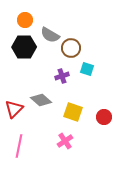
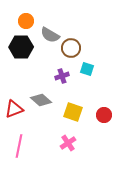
orange circle: moved 1 px right, 1 px down
black hexagon: moved 3 px left
red triangle: rotated 24 degrees clockwise
red circle: moved 2 px up
pink cross: moved 3 px right, 2 px down
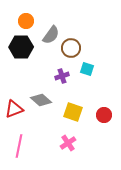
gray semicircle: moved 1 px right; rotated 84 degrees counterclockwise
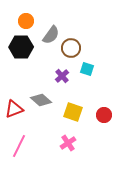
purple cross: rotated 24 degrees counterclockwise
pink line: rotated 15 degrees clockwise
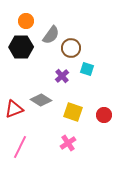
gray diamond: rotated 10 degrees counterclockwise
pink line: moved 1 px right, 1 px down
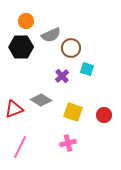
gray semicircle: rotated 30 degrees clockwise
pink cross: rotated 21 degrees clockwise
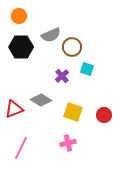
orange circle: moved 7 px left, 5 px up
brown circle: moved 1 px right, 1 px up
pink line: moved 1 px right, 1 px down
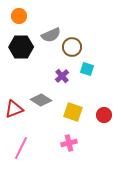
pink cross: moved 1 px right
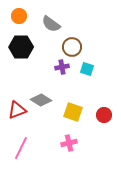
gray semicircle: moved 11 px up; rotated 60 degrees clockwise
purple cross: moved 9 px up; rotated 32 degrees clockwise
red triangle: moved 3 px right, 1 px down
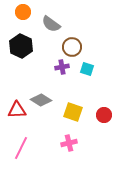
orange circle: moved 4 px right, 4 px up
black hexagon: moved 1 px up; rotated 25 degrees clockwise
red triangle: rotated 18 degrees clockwise
